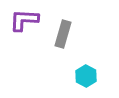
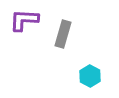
cyan hexagon: moved 4 px right
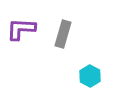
purple L-shape: moved 3 px left, 9 px down
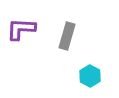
gray rectangle: moved 4 px right, 2 px down
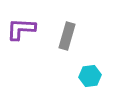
cyan hexagon: rotated 25 degrees clockwise
